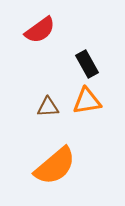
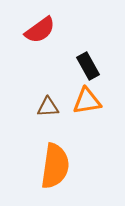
black rectangle: moved 1 px right, 2 px down
orange semicircle: rotated 42 degrees counterclockwise
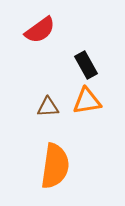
black rectangle: moved 2 px left, 1 px up
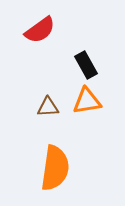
orange semicircle: moved 2 px down
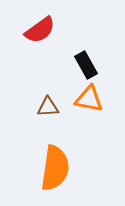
orange triangle: moved 2 px right, 2 px up; rotated 20 degrees clockwise
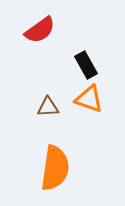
orange triangle: rotated 8 degrees clockwise
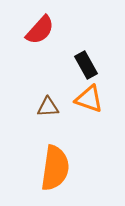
red semicircle: rotated 12 degrees counterclockwise
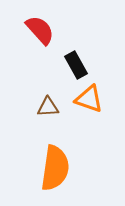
red semicircle: rotated 84 degrees counterclockwise
black rectangle: moved 10 px left
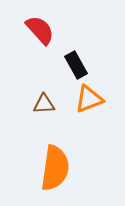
orange triangle: rotated 40 degrees counterclockwise
brown triangle: moved 4 px left, 3 px up
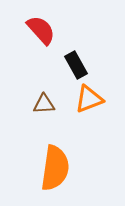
red semicircle: moved 1 px right
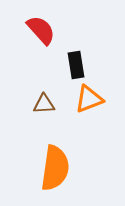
black rectangle: rotated 20 degrees clockwise
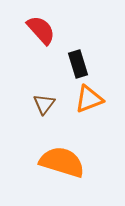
black rectangle: moved 2 px right, 1 px up; rotated 8 degrees counterclockwise
brown triangle: rotated 50 degrees counterclockwise
orange semicircle: moved 7 px right, 6 px up; rotated 81 degrees counterclockwise
